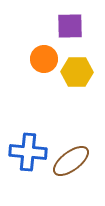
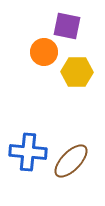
purple square: moved 3 px left; rotated 12 degrees clockwise
orange circle: moved 7 px up
brown ellipse: rotated 9 degrees counterclockwise
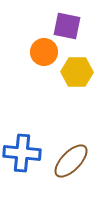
blue cross: moved 6 px left, 1 px down
